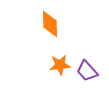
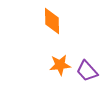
orange diamond: moved 2 px right, 3 px up
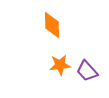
orange diamond: moved 4 px down
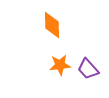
purple trapezoid: moved 1 px right, 2 px up
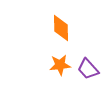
orange diamond: moved 9 px right, 3 px down
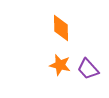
orange star: rotated 20 degrees clockwise
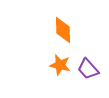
orange diamond: moved 2 px right, 2 px down
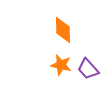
orange star: moved 1 px right
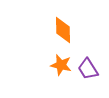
purple trapezoid: rotated 10 degrees clockwise
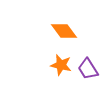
orange diamond: moved 1 px right, 1 px down; rotated 36 degrees counterclockwise
